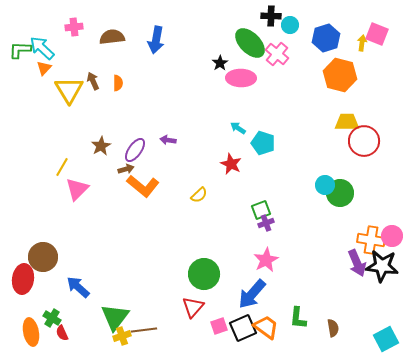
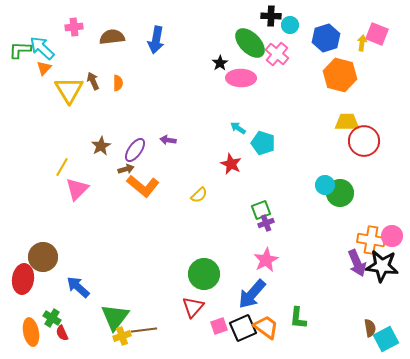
brown semicircle at (333, 328): moved 37 px right
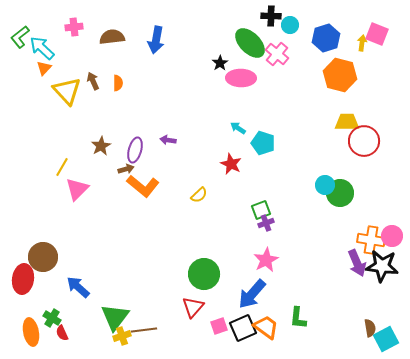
green L-shape at (20, 50): moved 13 px up; rotated 40 degrees counterclockwise
yellow triangle at (69, 90): moved 2 px left, 1 px down; rotated 12 degrees counterclockwise
purple ellipse at (135, 150): rotated 20 degrees counterclockwise
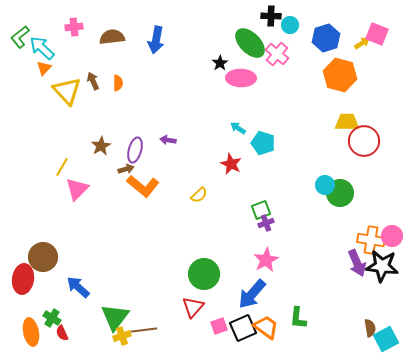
yellow arrow at (362, 43): rotated 49 degrees clockwise
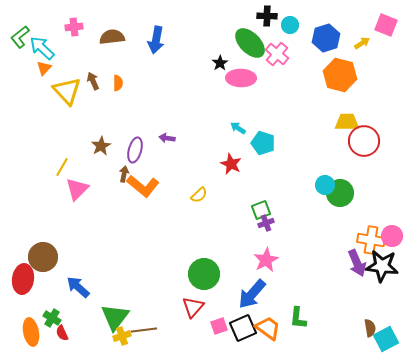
black cross at (271, 16): moved 4 px left
pink square at (377, 34): moved 9 px right, 9 px up
purple arrow at (168, 140): moved 1 px left, 2 px up
brown arrow at (126, 169): moved 2 px left, 5 px down; rotated 63 degrees counterclockwise
orange trapezoid at (266, 327): moved 2 px right, 1 px down
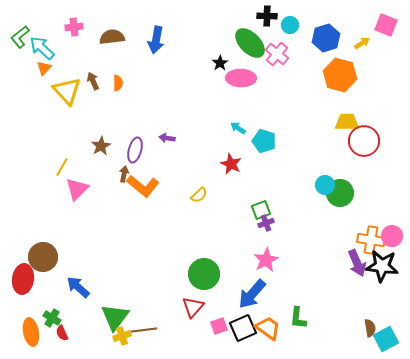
cyan pentagon at (263, 143): moved 1 px right, 2 px up
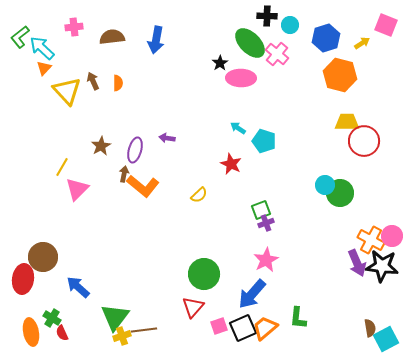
orange cross at (371, 240): rotated 20 degrees clockwise
orange trapezoid at (268, 328): moved 3 px left; rotated 76 degrees counterclockwise
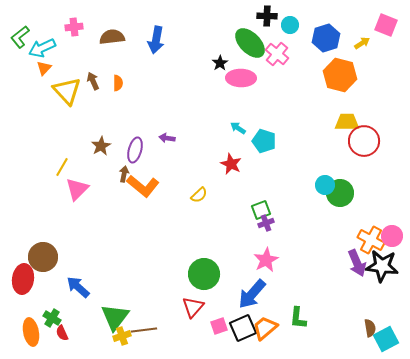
cyan arrow at (42, 48): rotated 68 degrees counterclockwise
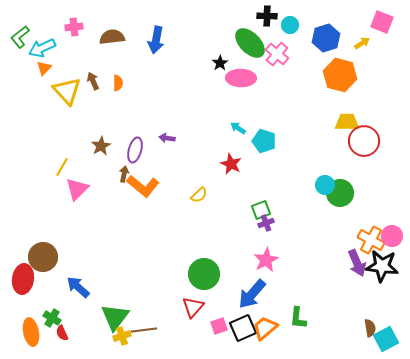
pink square at (386, 25): moved 4 px left, 3 px up
